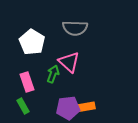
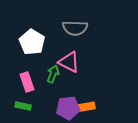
pink triangle: rotated 15 degrees counterclockwise
green rectangle: rotated 49 degrees counterclockwise
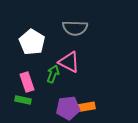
green rectangle: moved 6 px up
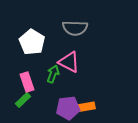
green rectangle: rotated 56 degrees counterclockwise
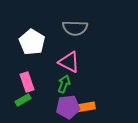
green arrow: moved 11 px right, 10 px down
green rectangle: rotated 14 degrees clockwise
purple pentagon: moved 1 px up
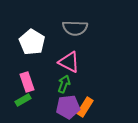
orange rectangle: rotated 48 degrees counterclockwise
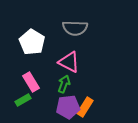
pink rectangle: moved 4 px right; rotated 12 degrees counterclockwise
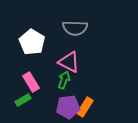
green arrow: moved 4 px up
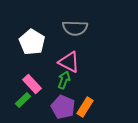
pink rectangle: moved 1 px right, 2 px down; rotated 12 degrees counterclockwise
green rectangle: rotated 14 degrees counterclockwise
purple pentagon: moved 5 px left; rotated 30 degrees clockwise
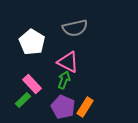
gray semicircle: rotated 15 degrees counterclockwise
pink triangle: moved 1 px left
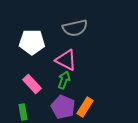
white pentagon: rotated 30 degrees counterclockwise
pink triangle: moved 2 px left, 2 px up
green rectangle: moved 12 px down; rotated 56 degrees counterclockwise
